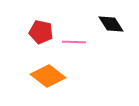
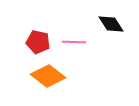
red pentagon: moved 3 px left, 10 px down
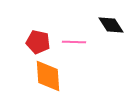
black diamond: moved 1 px down
orange diamond: rotated 48 degrees clockwise
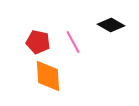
black diamond: rotated 28 degrees counterclockwise
pink line: moved 1 px left; rotated 60 degrees clockwise
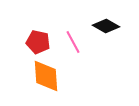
black diamond: moved 5 px left, 1 px down
orange diamond: moved 2 px left
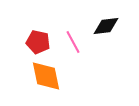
black diamond: rotated 36 degrees counterclockwise
orange diamond: rotated 8 degrees counterclockwise
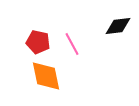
black diamond: moved 12 px right
pink line: moved 1 px left, 2 px down
